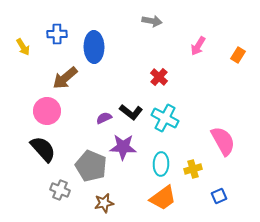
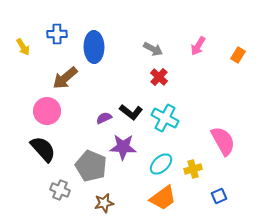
gray arrow: moved 1 px right, 28 px down; rotated 18 degrees clockwise
cyan ellipse: rotated 45 degrees clockwise
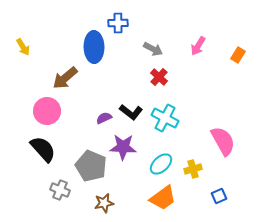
blue cross: moved 61 px right, 11 px up
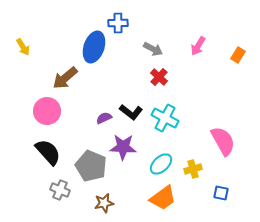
blue ellipse: rotated 20 degrees clockwise
black semicircle: moved 5 px right, 3 px down
blue square: moved 2 px right, 3 px up; rotated 35 degrees clockwise
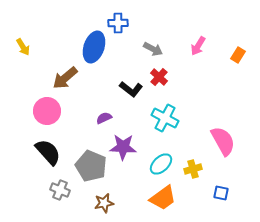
black L-shape: moved 23 px up
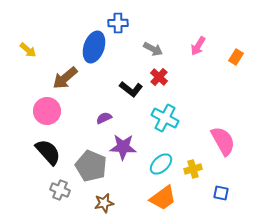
yellow arrow: moved 5 px right, 3 px down; rotated 18 degrees counterclockwise
orange rectangle: moved 2 px left, 2 px down
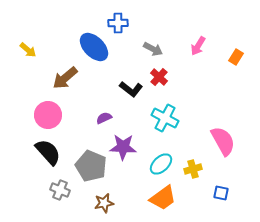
blue ellipse: rotated 64 degrees counterclockwise
pink circle: moved 1 px right, 4 px down
